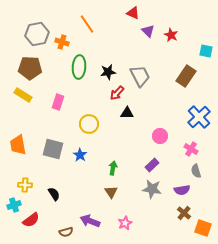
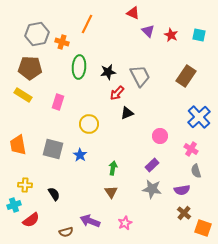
orange line: rotated 60 degrees clockwise
cyan square: moved 7 px left, 16 px up
black triangle: rotated 24 degrees counterclockwise
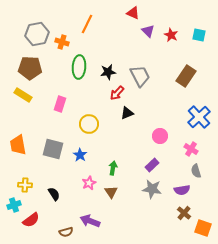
pink rectangle: moved 2 px right, 2 px down
pink star: moved 36 px left, 40 px up
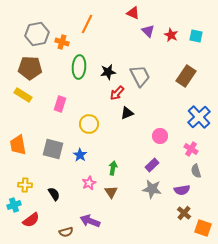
cyan square: moved 3 px left, 1 px down
